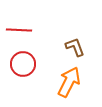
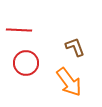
red circle: moved 3 px right, 1 px up
orange arrow: rotated 116 degrees clockwise
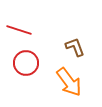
red line: rotated 15 degrees clockwise
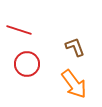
red circle: moved 1 px right, 1 px down
orange arrow: moved 5 px right, 2 px down
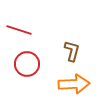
brown L-shape: moved 3 px left, 4 px down; rotated 35 degrees clockwise
orange arrow: rotated 56 degrees counterclockwise
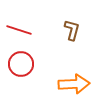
brown L-shape: moved 21 px up
red circle: moved 6 px left
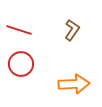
brown L-shape: rotated 20 degrees clockwise
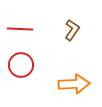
red line: moved 1 px right, 1 px up; rotated 15 degrees counterclockwise
red circle: moved 1 px down
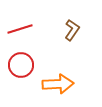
red line: rotated 20 degrees counterclockwise
orange arrow: moved 16 px left
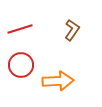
orange arrow: moved 3 px up
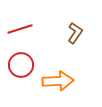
brown L-shape: moved 3 px right, 3 px down
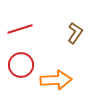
orange arrow: moved 2 px left, 1 px up
